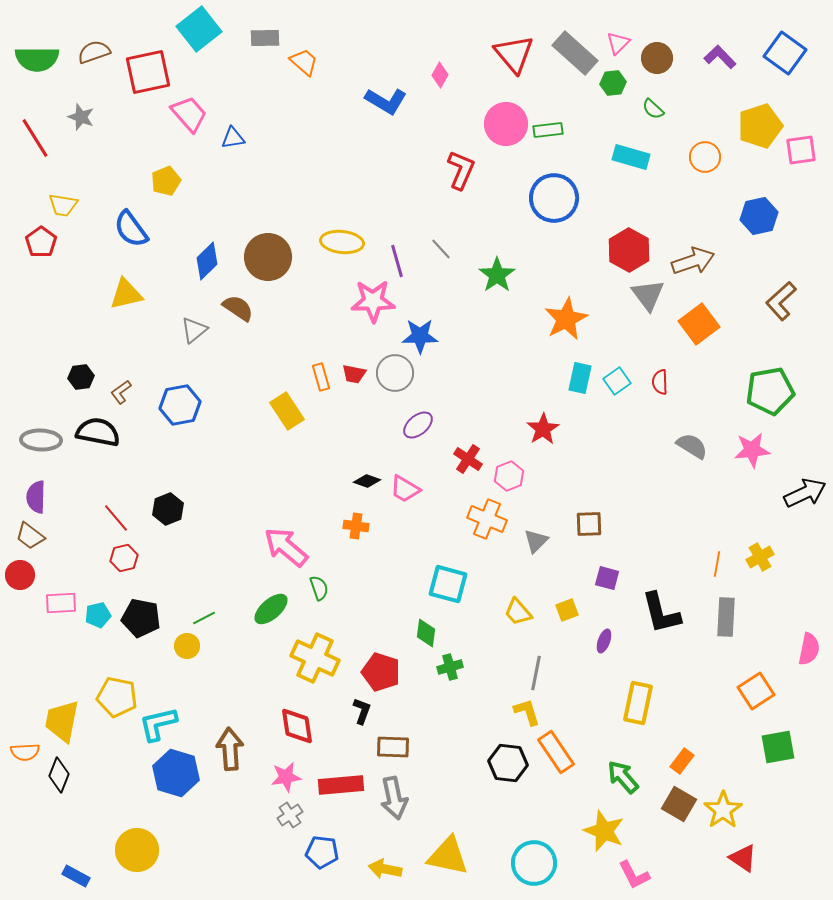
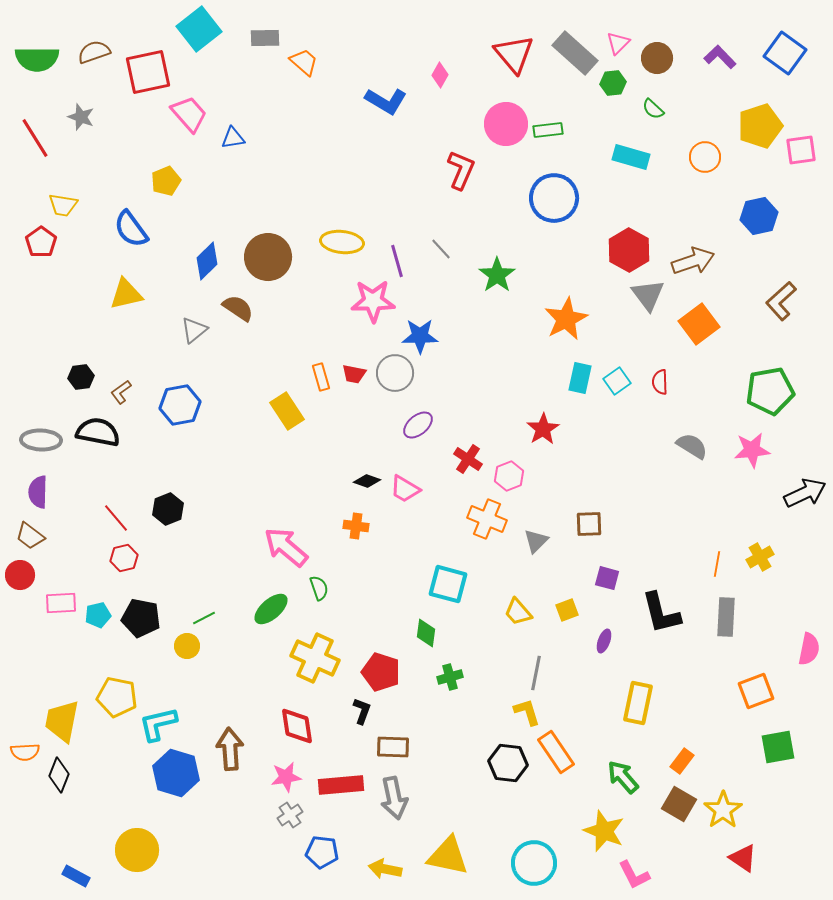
purple semicircle at (36, 497): moved 2 px right, 5 px up
green cross at (450, 667): moved 10 px down
orange square at (756, 691): rotated 12 degrees clockwise
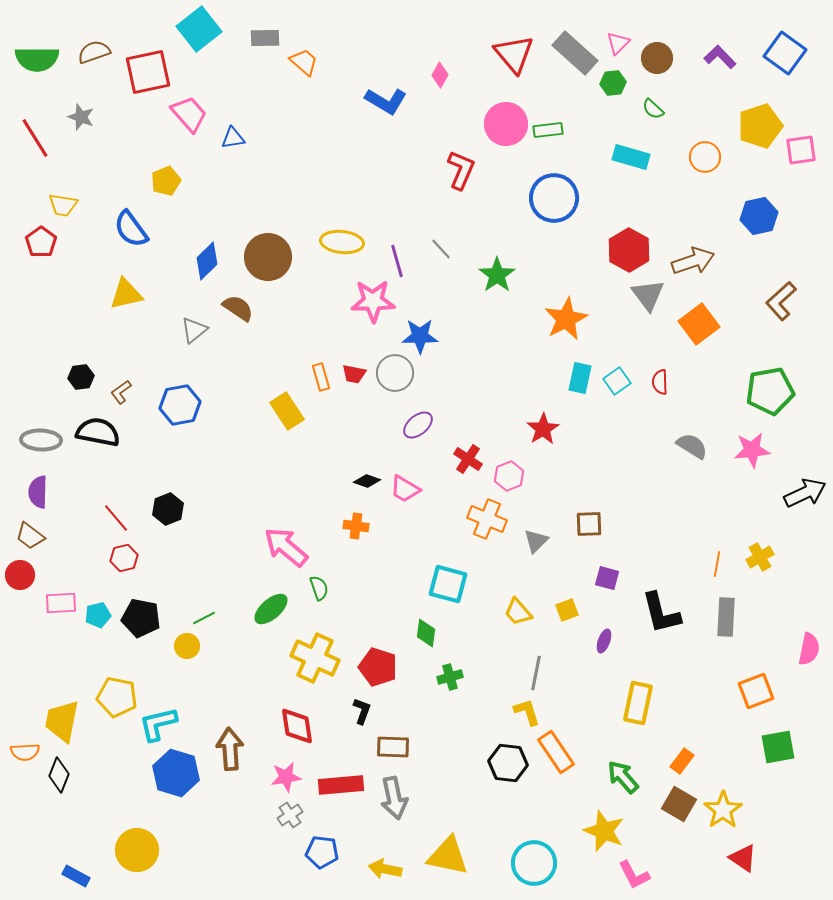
red pentagon at (381, 672): moved 3 px left, 5 px up
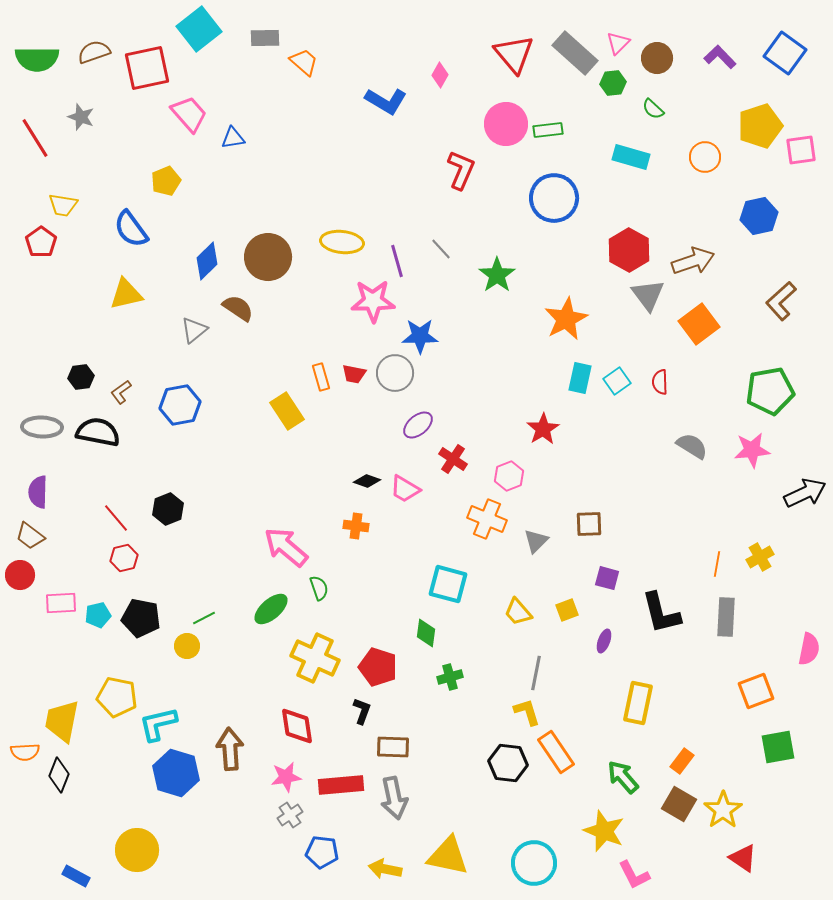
red square at (148, 72): moved 1 px left, 4 px up
gray ellipse at (41, 440): moved 1 px right, 13 px up
red cross at (468, 459): moved 15 px left
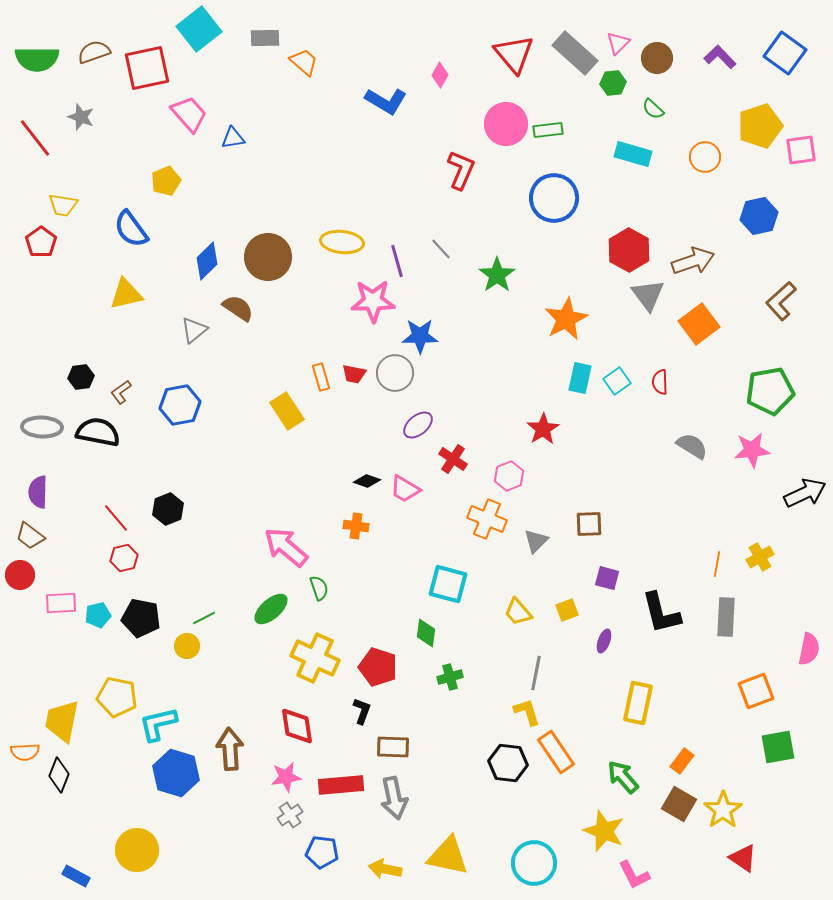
red line at (35, 138): rotated 6 degrees counterclockwise
cyan rectangle at (631, 157): moved 2 px right, 3 px up
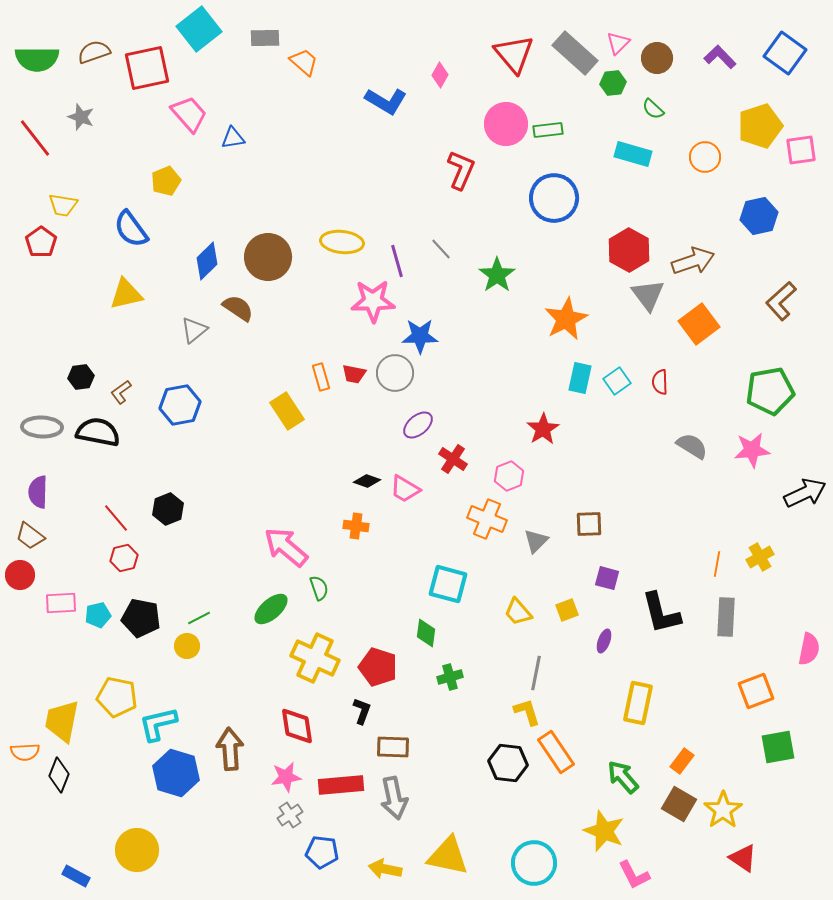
green line at (204, 618): moved 5 px left
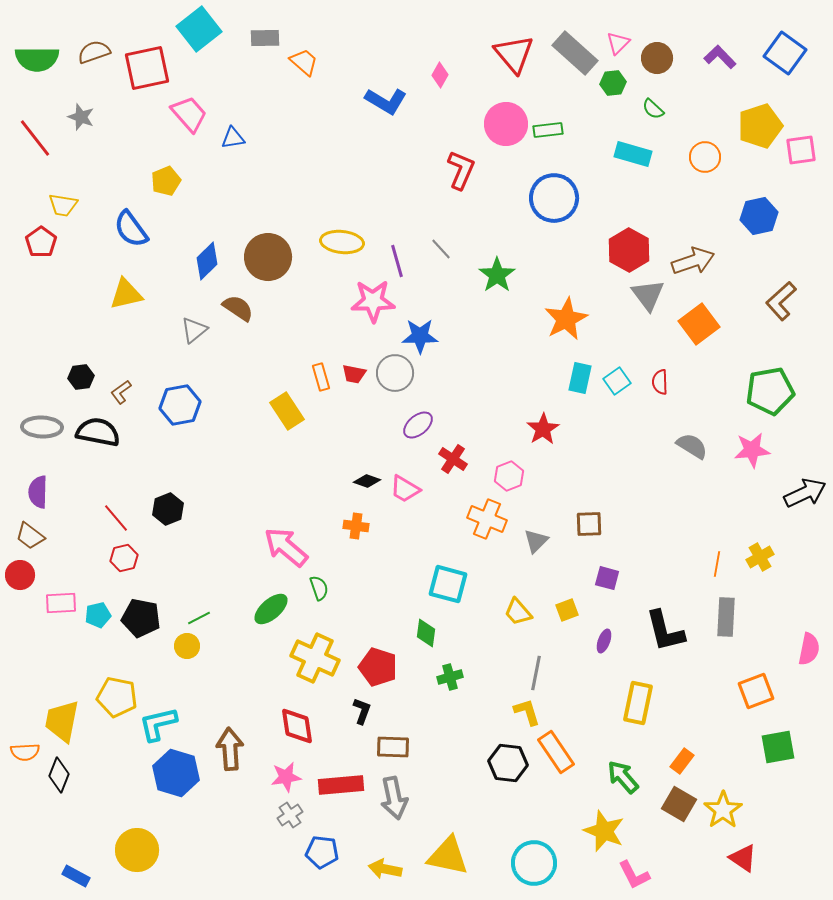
black L-shape at (661, 613): moved 4 px right, 18 px down
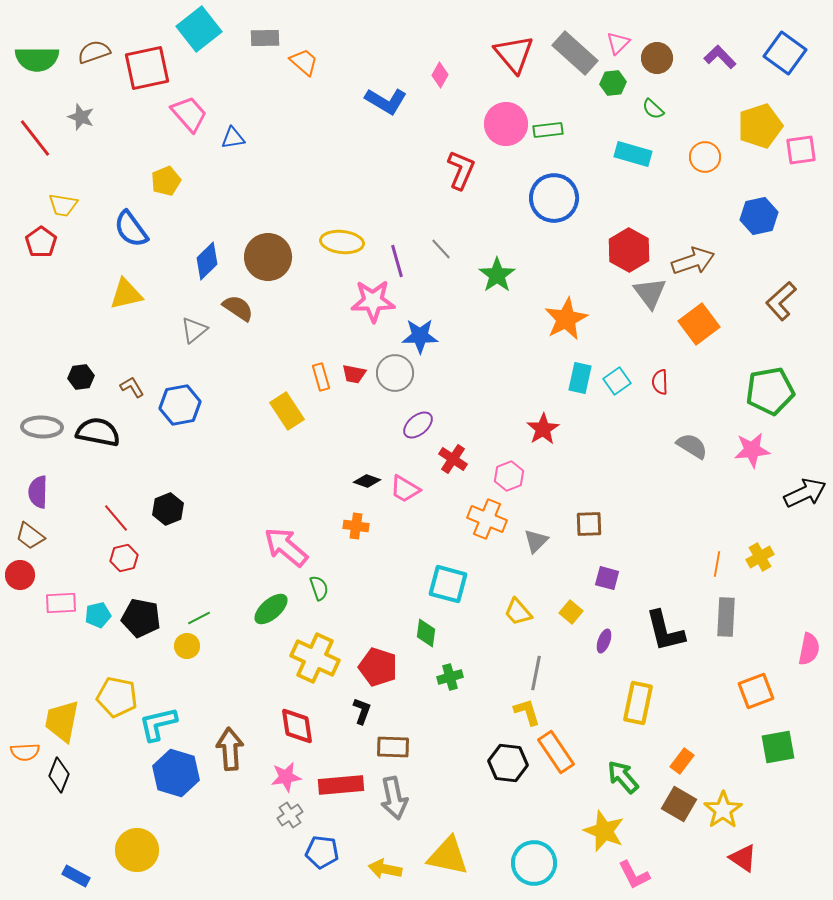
gray triangle at (648, 295): moved 2 px right, 2 px up
brown L-shape at (121, 392): moved 11 px right, 5 px up; rotated 95 degrees clockwise
yellow square at (567, 610): moved 4 px right, 2 px down; rotated 30 degrees counterclockwise
